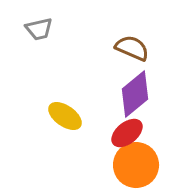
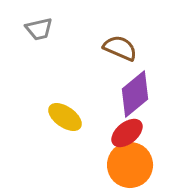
brown semicircle: moved 12 px left
yellow ellipse: moved 1 px down
orange circle: moved 6 px left
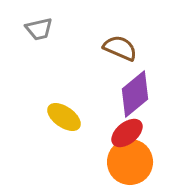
yellow ellipse: moved 1 px left
orange circle: moved 3 px up
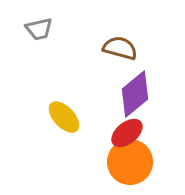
brown semicircle: rotated 8 degrees counterclockwise
yellow ellipse: rotated 12 degrees clockwise
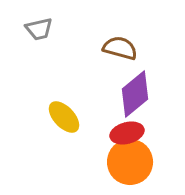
red ellipse: rotated 24 degrees clockwise
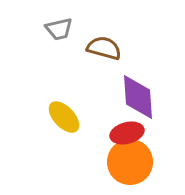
gray trapezoid: moved 20 px right
brown semicircle: moved 16 px left
purple diamond: moved 3 px right, 3 px down; rotated 54 degrees counterclockwise
